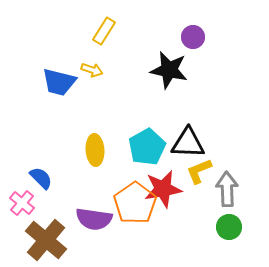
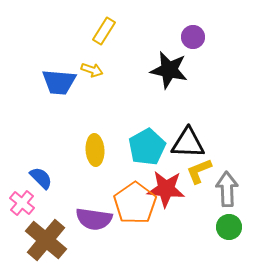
blue trapezoid: rotated 9 degrees counterclockwise
red star: moved 3 px right; rotated 15 degrees clockwise
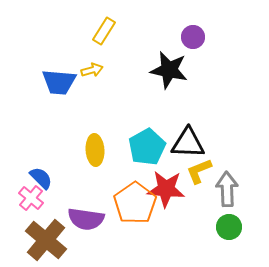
yellow arrow: rotated 35 degrees counterclockwise
pink cross: moved 9 px right, 5 px up
purple semicircle: moved 8 px left
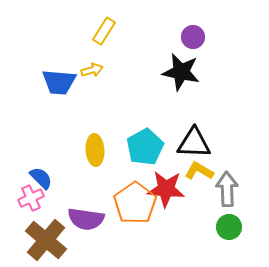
black star: moved 12 px right, 2 px down
black triangle: moved 6 px right
cyan pentagon: moved 2 px left
yellow L-shape: rotated 52 degrees clockwise
pink cross: rotated 25 degrees clockwise
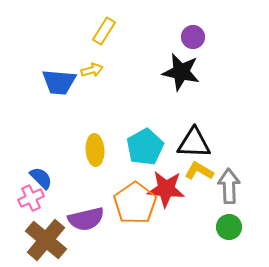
gray arrow: moved 2 px right, 3 px up
purple semicircle: rotated 21 degrees counterclockwise
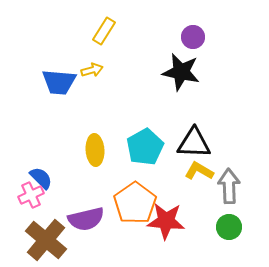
red star: moved 32 px down
pink cross: moved 3 px up
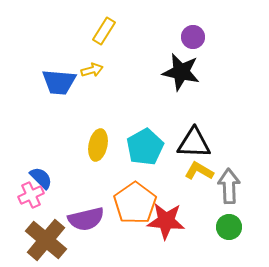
yellow ellipse: moved 3 px right, 5 px up; rotated 16 degrees clockwise
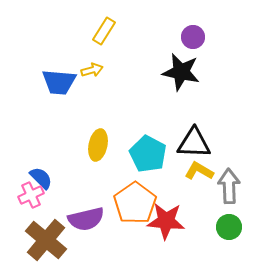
cyan pentagon: moved 3 px right, 7 px down; rotated 15 degrees counterclockwise
